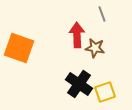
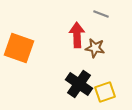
gray line: moved 1 px left; rotated 49 degrees counterclockwise
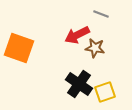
red arrow: rotated 115 degrees counterclockwise
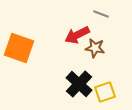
black cross: rotated 8 degrees clockwise
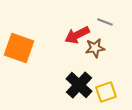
gray line: moved 4 px right, 8 px down
brown star: rotated 18 degrees counterclockwise
black cross: moved 1 px down
yellow square: moved 1 px right
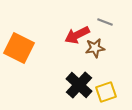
orange square: rotated 8 degrees clockwise
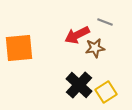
orange square: rotated 32 degrees counterclockwise
yellow square: rotated 15 degrees counterclockwise
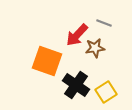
gray line: moved 1 px left, 1 px down
red arrow: rotated 20 degrees counterclockwise
orange square: moved 28 px right, 13 px down; rotated 24 degrees clockwise
black cross: moved 3 px left; rotated 8 degrees counterclockwise
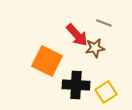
red arrow: rotated 85 degrees counterclockwise
orange square: rotated 8 degrees clockwise
black cross: rotated 32 degrees counterclockwise
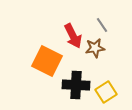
gray line: moved 2 px left, 2 px down; rotated 35 degrees clockwise
red arrow: moved 4 px left, 1 px down; rotated 15 degrees clockwise
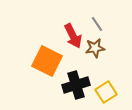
gray line: moved 5 px left, 1 px up
black cross: rotated 20 degrees counterclockwise
